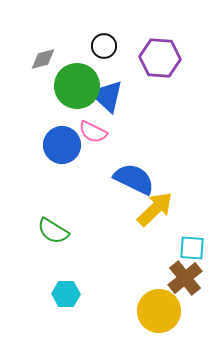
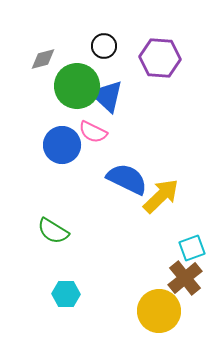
blue semicircle: moved 7 px left
yellow arrow: moved 6 px right, 13 px up
cyan square: rotated 24 degrees counterclockwise
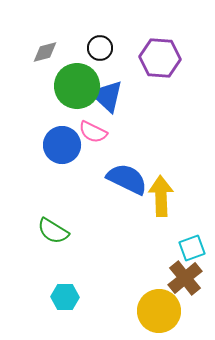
black circle: moved 4 px left, 2 px down
gray diamond: moved 2 px right, 7 px up
yellow arrow: rotated 48 degrees counterclockwise
cyan hexagon: moved 1 px left, 3 px down
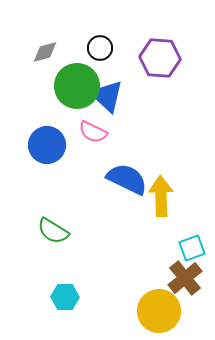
blue circle: moved 15 px left
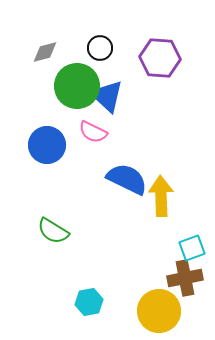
brown cross: rotated 28 degrees clockwise
cyan hexagon: moved 24 px right, 5 px down; rotated 12 degrees counterclockwise
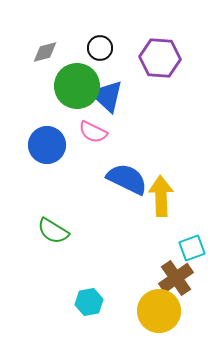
brown cross: moved 9 px left; rotated 24 degrees counterclockwise
